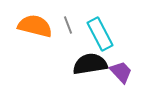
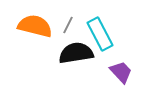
gray line: rotated 48 degrees clockwise
black semicircle: moved 14 px left, 11 px up
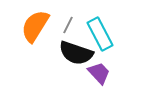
orange semicircle: rotated 72 degrees counterclockwise
black semicircle: rotated 152 degrees counterclockwise
purple trapezoid: moved 22 px left, 1 px down
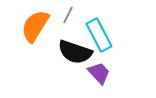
gray line: moved 10 px up
cyan rectangle: moved 1 px left, 1 px down
black semicircle: moved 1 px left, 1 px up
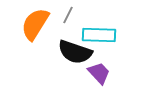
orange semicircle: moved 2 px up
cyan rectangle: rotated 60 degrees counterclockwise
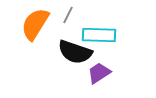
purple trapezoid: rotated 80 degrees counterclockwise
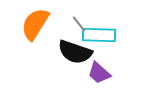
gray line: moved 11 px right, 9 px down; rotated 66 degrees counterclockwise
purple trapezoid: rotated 105 degrees counterclockwise
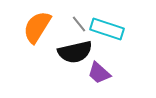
orange semicircle: moved 2 px right, 3 px down
cyan rectangle: moved 8 px right, 6 px up; rotated 16 degrees clockwise
black semicircle: rotated 32 degrees counterclockwise
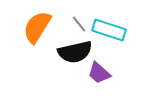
cyan rectangle: moved 2 px right, 1 px down
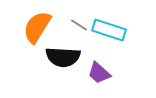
gray line: moved 1 px down; rotated 18 degrees counterclockwise
black semicircle: moved 12 px left, 5 px down; rotated 16 degrees clockwise
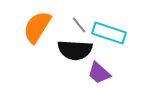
gray line: rotated 18 degrees clockwise
cyan rectangle: moved 3 px down
black semicircle: moved 12 px right, 7 px up
